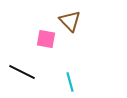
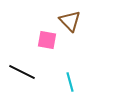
pink square: moved 1 px right, 1 px down
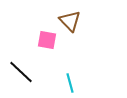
black line: moved 1 px left; rotated 16 degrees clockwise
cyan line: moved 1 px down
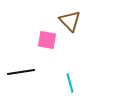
black line: rotated 52 degrees counterclockwise
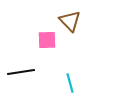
pink square: rotated 12 degrees counterclockwise
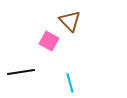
pink square: moved 2 px right, 1 px down; rotated 30 degrees clockwise
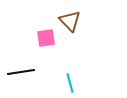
pink square: moved 3 px left, 3 px up; rotated 36 degrees counterclockwise
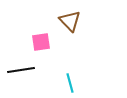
pink square: moved 5 px left, 4 px down
black line: moved 2 px up
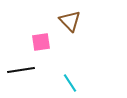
cyan line: rotated 18 degrees counterclockwise
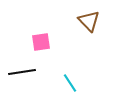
brown triangle: moved 19 px right
black line: moved 1 px right, 2 px down
